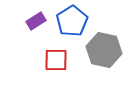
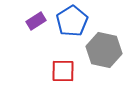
red square: moved 7 px right, 11 px down
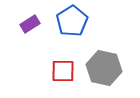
purple rectangle: moved 6 px left, 3 px down
gray hexagon: moved 18 px down
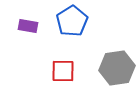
purple rectangle: moved 2 px left, 2 px down; rotated 42 degrees clockwise
gray hexagon: moved 13 px right; rotated 20 degrees counterclockwise
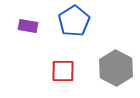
blue pentagon: moved 2 px right
gray hexagon: moved 1 px left; rotated 24 degrees counterclockwise
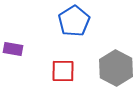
purple rectangle: moved 15 px left, 23 px down
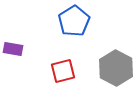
red square: rotated 15 degrees counterclockwise
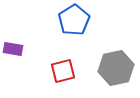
blue pentagon: moved 1 px up
gray hexagon: rotated 20 degrees clockwise
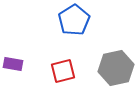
purple rectangle: moved 15 px down
